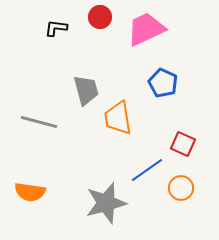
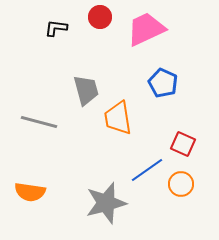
orange circle: moved 4 px up
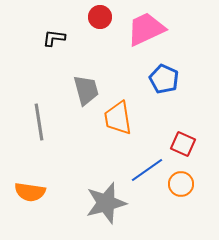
black L-shape: moved 2 px left, 10 px down
blue pentagon: moved 1 px right, 4 px up
gray line: rotated 66 degrees clockwise
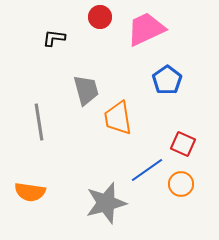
blue pentagon: moved 3 px right, 1 px down; rotated 12 degrees clockwise
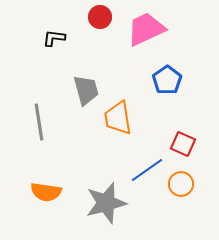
orange semicircle: moved 16 px right
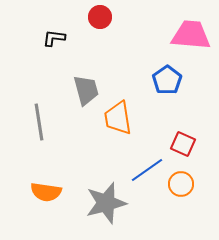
pink trapezoid: moved 45 px right, 6 px down; rotated 30 degrees clockwise
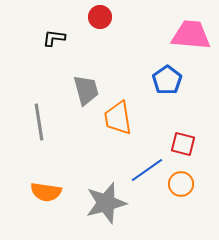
red square: rotated 10 degrees counterclockwise
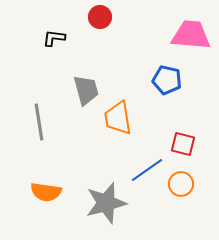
blue pentagon: rotated 24 degrees counterclockwise
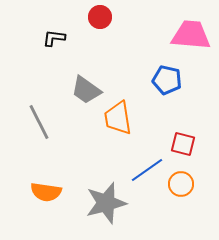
gray trapezoid: rotated 140 degrees clockwise
gray line: rotated 18 degrees counterclockwise
